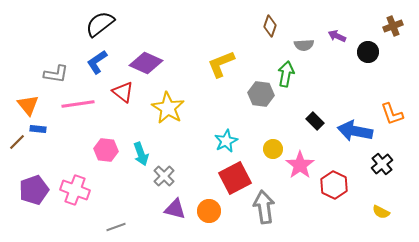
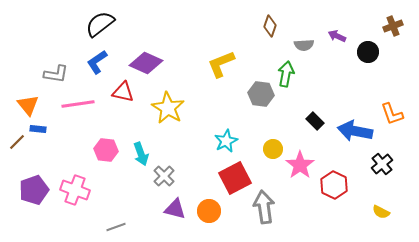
red triangle: rotated 25 degrees counterclockwise
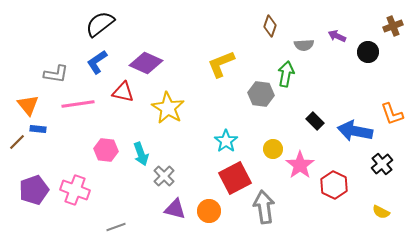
cyan star: rotated 10 degrees counterclockwise
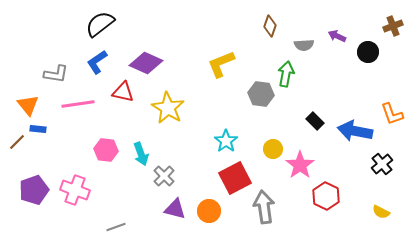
red hexagon: moved 8 px left, 11 px down
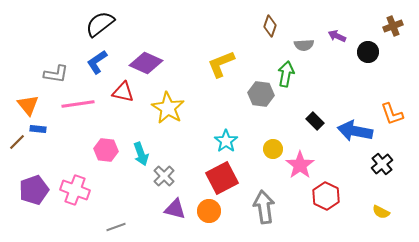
red square: moved 13 px left
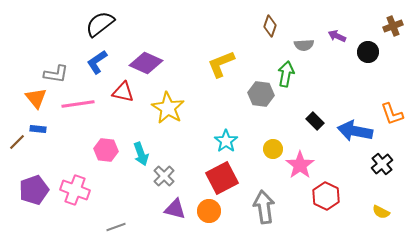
orange triangle: moved 8 px right, 7 px up
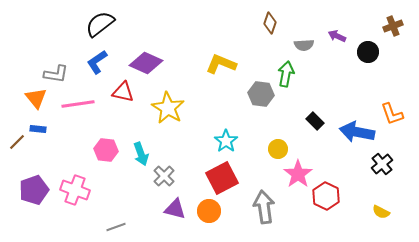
brown diamond: moved 3 px up
yellow L-shape: rotated 44 degrees clockwise
blue arrow: moved 2 px right, 1 px down
yellow circle: moved 5 px right
pink star: moved 2 px left, 9 px down
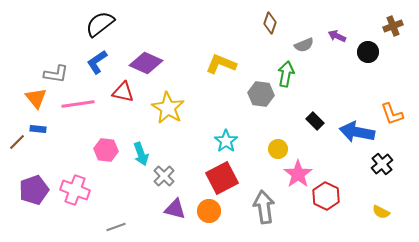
gray semicircle: rotated 18 degrees counterclockwise
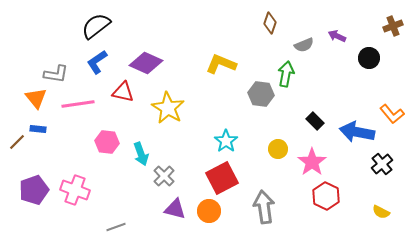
black semicircle: moved 4 px left, 2 px down
black circle: moved 1 px right, 6 px down
orange L-shape: rotated 20 degrees counterclockwise
pink hexagon: moved 1 px right, 8 px up
pink star: moved 14 px right, 12 px up
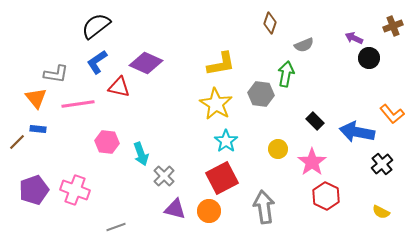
purple arrow: moved 17 px right, 2 px down
yellow L-shape: rotated 148 degrees clockwise
red triangle: moved 4 px left, 5 px up
yellow star: moved 48 px right, 4 px up
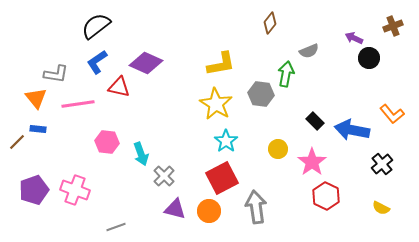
brown diamond: rotated 20 degrees clockwise
gray semicircle: moved 5 px right, 6 px down
blue arrow: moved 5 px left, 2 px up
gray arrow: moved 8 px left
yellow semicircle: moved 4 px up
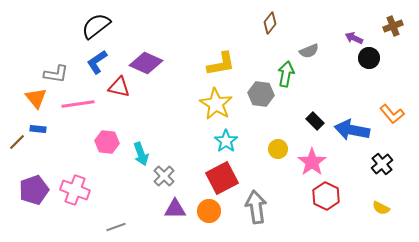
purple triangle: rotated 15 degrees counterclockwise
